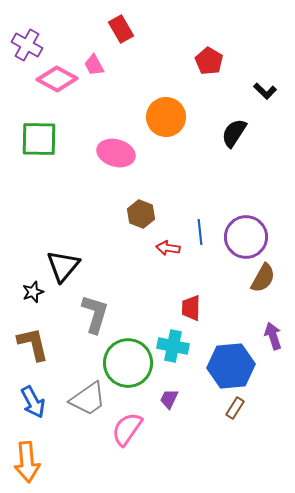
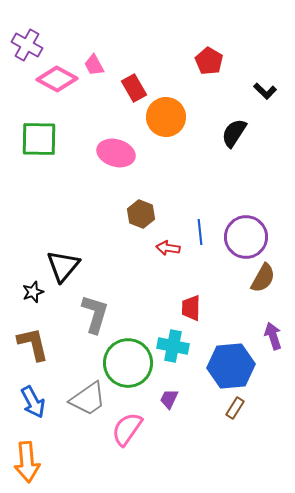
red rectangle: moved 13 px right, 59 px down
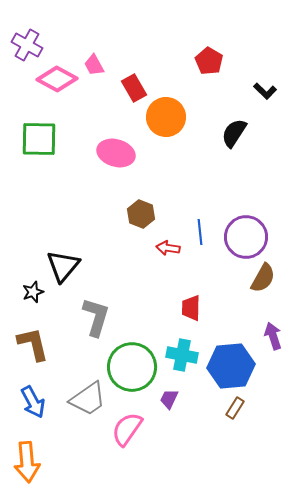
gray L-shape: moved 1 px right, 3 px down
cyan cross: moved 9 px right, 9 px down
green circle: moved 4 px right, 4 px down
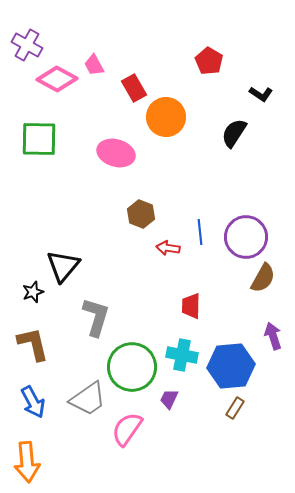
black L-shape: moved 4 px left, 3 px down; rotated 10 degrees counterclockwise
red trapezoid: moved 2 px up
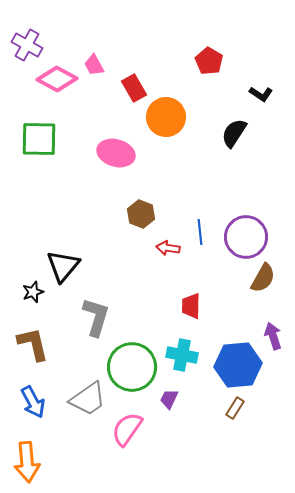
blue hexagon: moved 7 px right, 1 px up
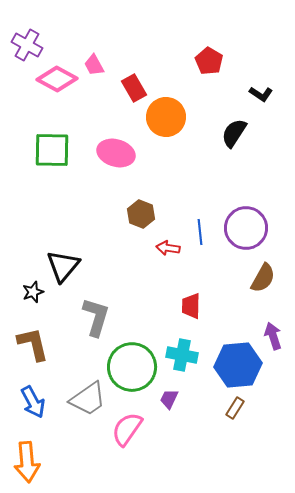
green square: moved 13 px right, 11 px down
purple circle: moved 9 px up
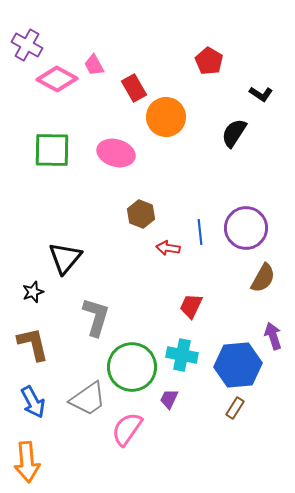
black triangle: moved 2 px right, 8 px up
red trapezoid: rotated 24 degrees clockwise
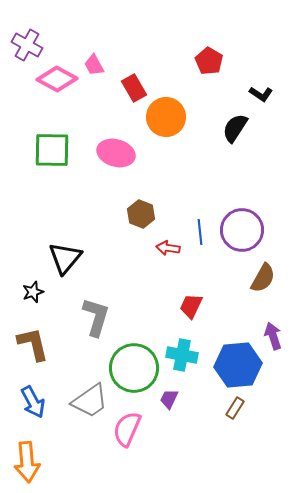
black semicircle: moved 1 px right, 5 px up
purple circle: moved 4 px left, 2 px down
green circle: moved 2 px right, 1 px down
gray trapezoid: moved 2 px right, 2 px down
pink semicircle: rotated 12 degrees counterclockwise
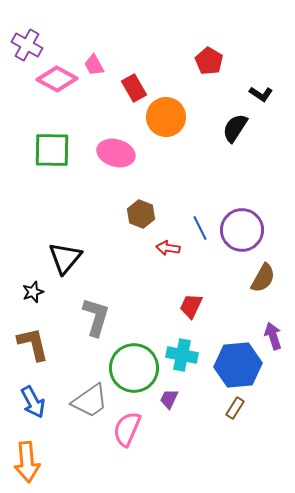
blue line: moved 4 px up; rotated 20 degrees counterclockwise
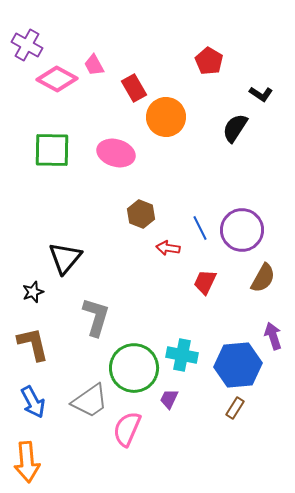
red trapezoid: moved 14 px right, 24 px up
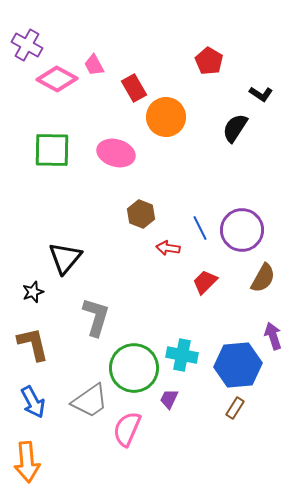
red trapezoid: rotated 20 degrees clockwise
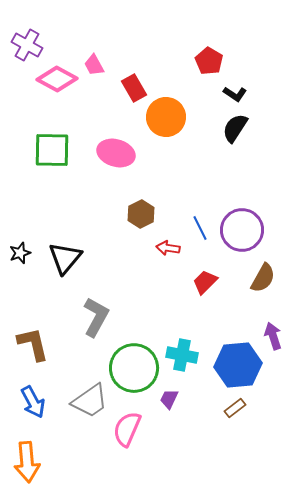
black L-shape: moved 26 px left
brown hexagon: rotated 12 degrees clockwise
black star: moved 13 px left, 39 px up
gray L-shape: rotated 12 degrees clockwise
brown rectangle: rotated 20 degrees clockwise
